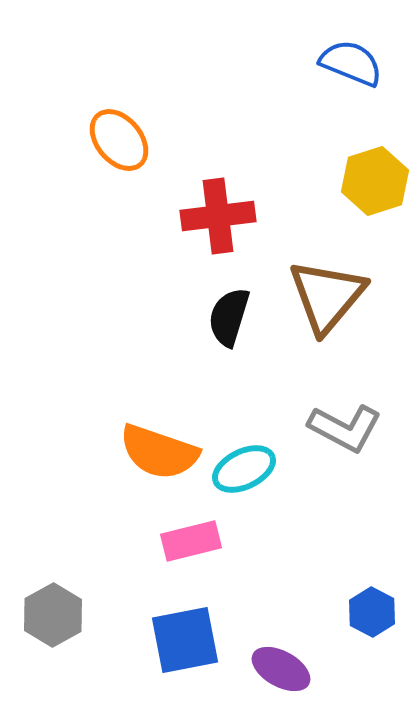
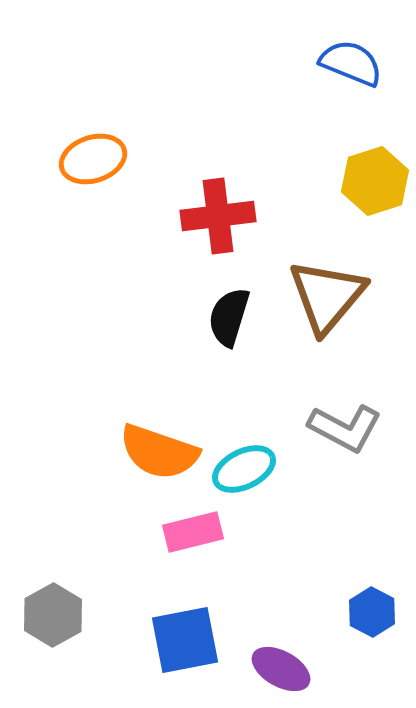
orange ellipse: moved 26 px left, 19 px down; rotated 68 degrees counterclockwise
pink rectangle: moved 2 px right, 9 px up
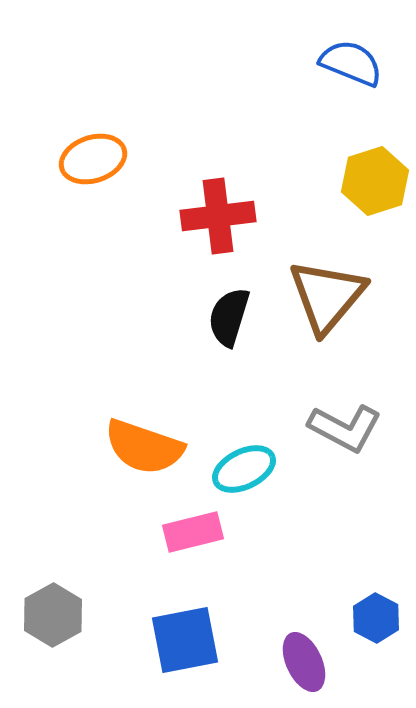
orange semicircle: moved 15 px left, 5 px up
blue hexagon: moved 4 px right, 6 px down
purple ellipse: moved 23 px right, 7 px up; rotated 36 degrees clockwise
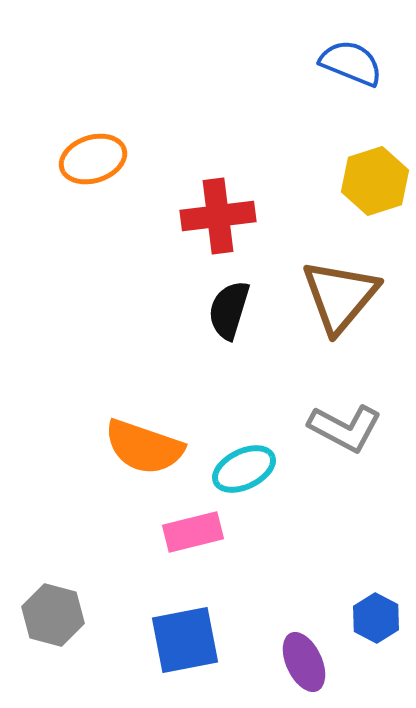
brown triangle: moved 13 px right
black semicircle: moved 7 px up
gray hexagon: rotated 16 degrees counterclockwise
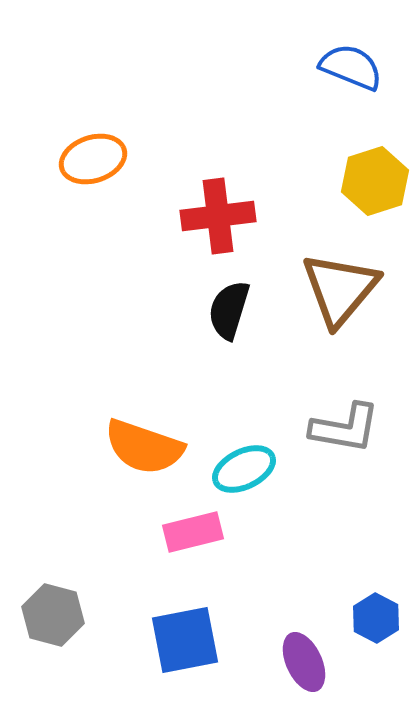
blue semicircle: moved 4 px down
brown triangle: moved 7 px up
gray L-shape: rotated 18 degrees counterclockwise
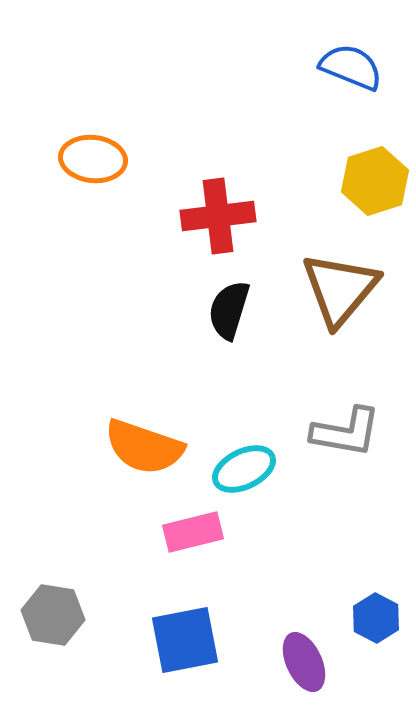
orange ellipse: rotated 24 degrees clockwise
gray L-shape: moved 1 px right, 4 px down
gray hexagon: rotated 6 degrees counterclockwise
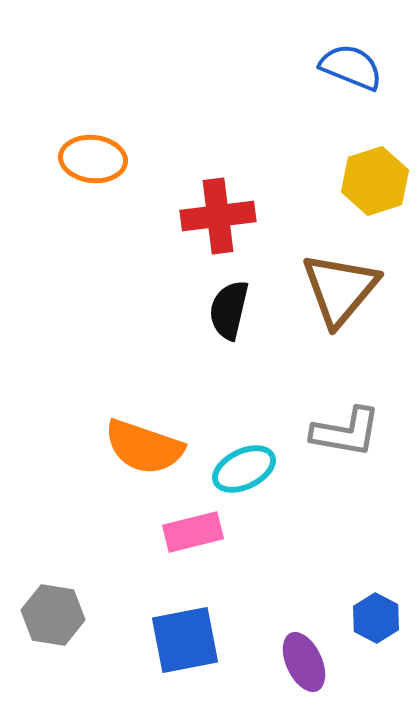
black semicircle: rotated 4 degrees counterclockwise
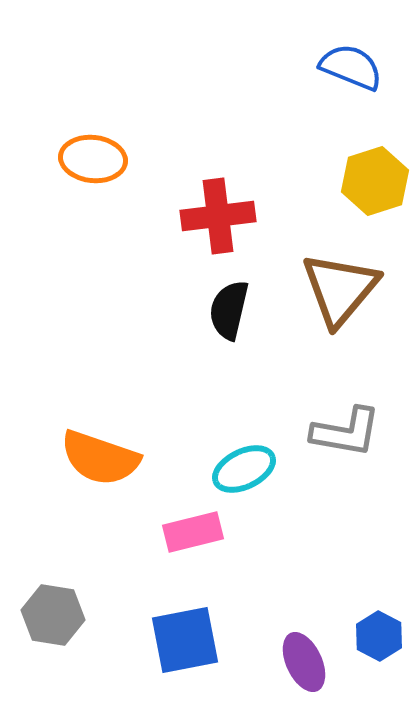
orange semicircle: moved 44 px left, 11 px down
blue hexagon: moved 3 px right, 18 px down
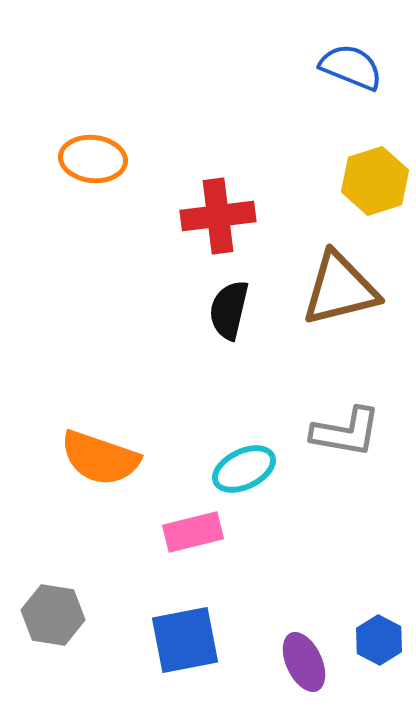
brown triangle: rotated 36 degrees clockwise
blue hexagon: moved 4 px down
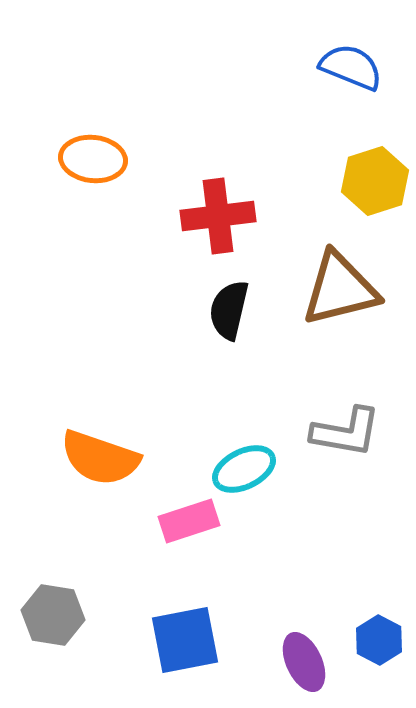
pink rectangle: moved 4 px left, 11 px up; rotated 4 degrees counterclockwise
